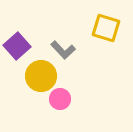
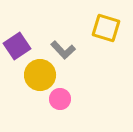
purple square: rotated 8 degrees clockwise
yellow circle: moved 1 px left, 1 px up
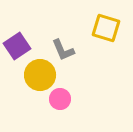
gray L-shape: rotated 20 degrees clockwise
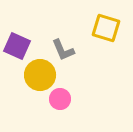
purple square: rotated 32 degrees counterclockwise
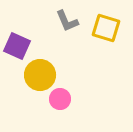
gray L-shape: moved 4 px right, 29 px up
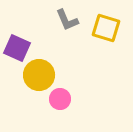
gray L-shape: moved 1 px up
purple square: moved 2 px down
yellow circle: moved 1 px left
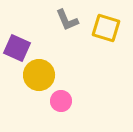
pink circle: moved 1 px right, 2 px down
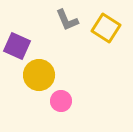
yellow square: rotated 16 degrees clockwise
purple square: moved 2 px up
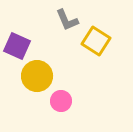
yellow square: moved 10 px left, 13 px down
yellow circle: moved 2 px left, 1 px down
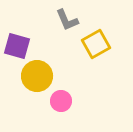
yellow square: moved 3 px down; rotated 28 degrees clockwise
purple square: rotated 8 degrees counterclockwise
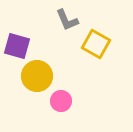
yellow square: rotated 32 degrees counterclockwise
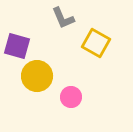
gray L-shape: moved 4 px left, 2 px up
yellow square: moved 1 px up
pink circle: moved 10 px right, 4 px up
